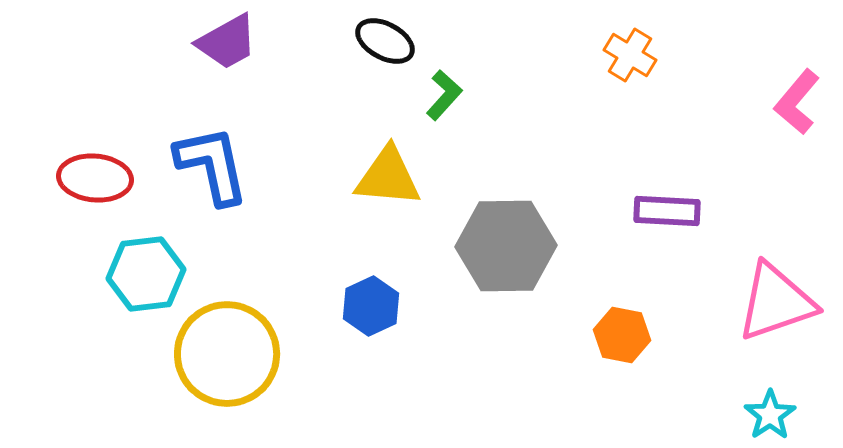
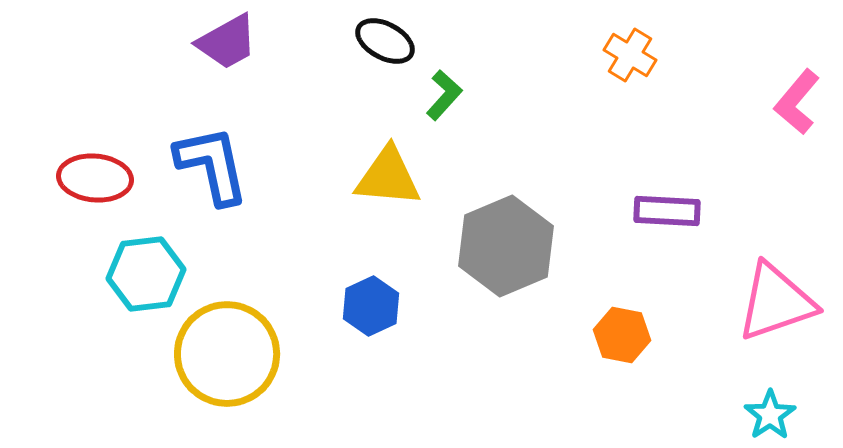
gray hexagon: rotated 22 degrees counterclockwise
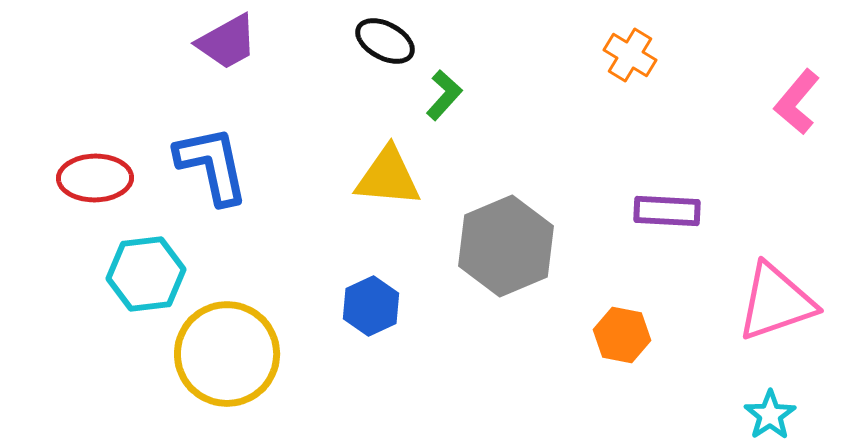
red ellipse: rotated 6 degrees counterclockwise
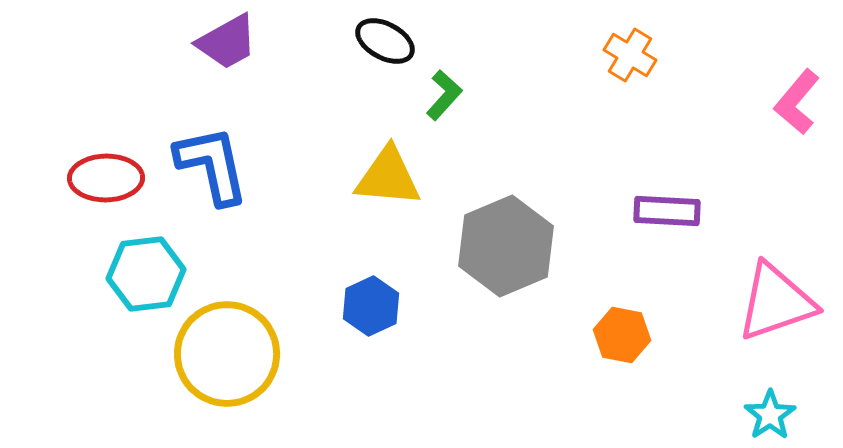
red ellipse: moved 11 px right
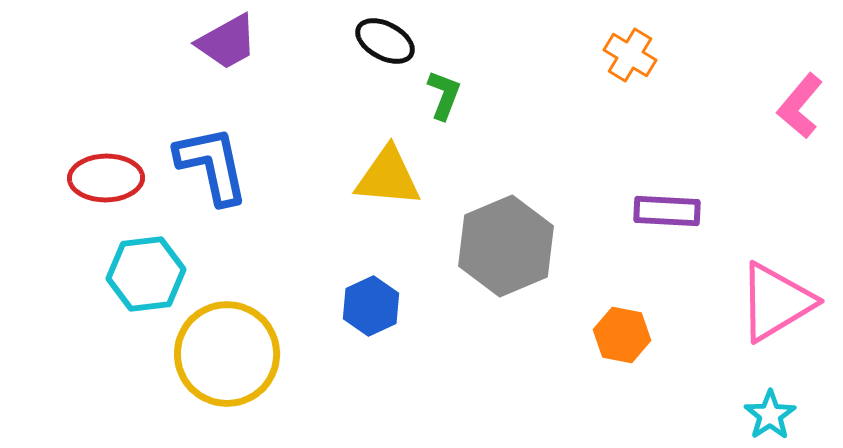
green L-shape: rotated 21 degrees counterclockwise
pink L-shape: moved 3 px right, 4 px down
pink triangle: rotated 12 degrees counterclockwise
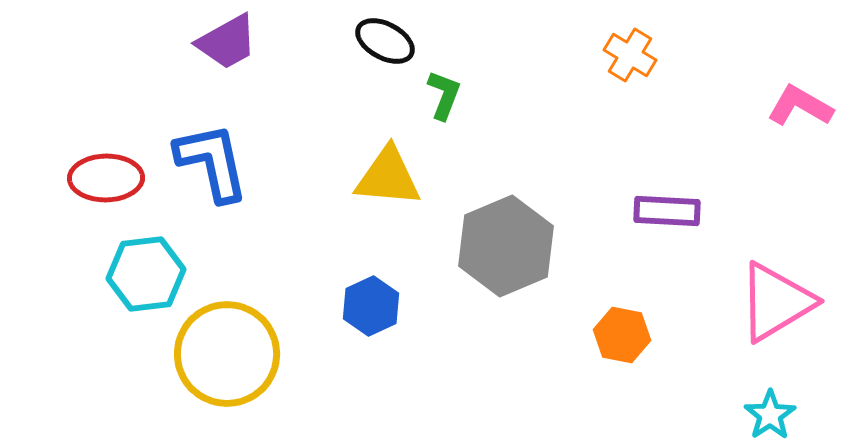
pink L-shape: rotated 80 degrees clockwise
blue L-shape: moved 3 px up
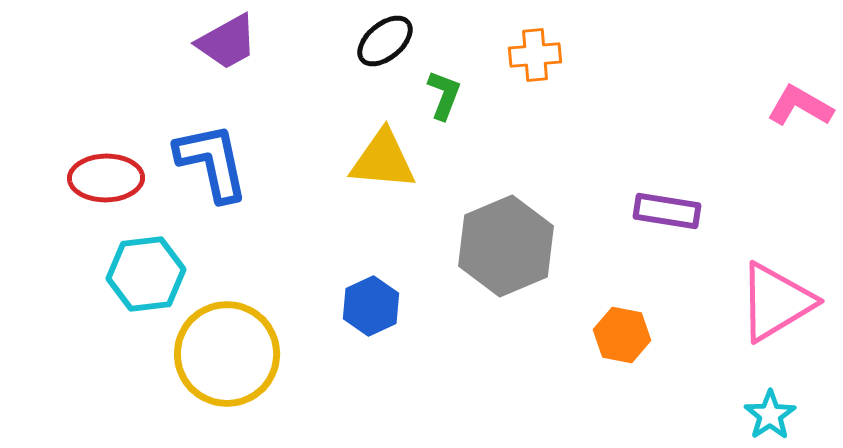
black ellipse: rotated 68 degrees counterclockwise
orange cross: moved 95 px left; rotated 36 degrees counterclockwise
yellow triangle: moved 5 px left, 17 px up
purple rectangle: rotated 6 degrees clockwise
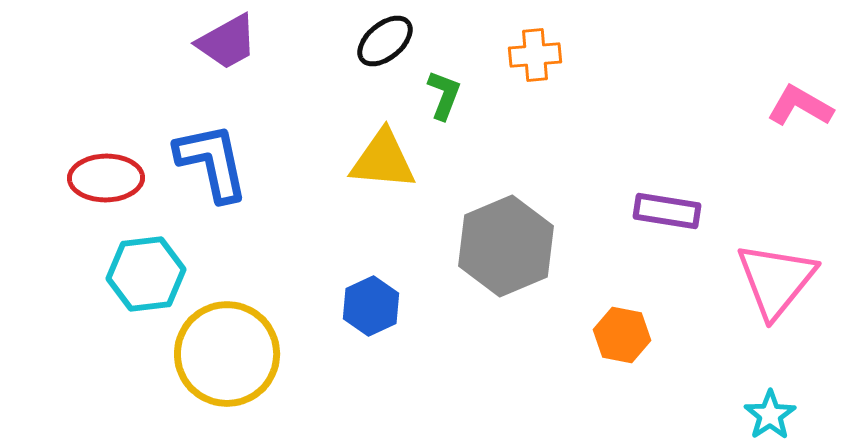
pink triangle: moved 22 px up; rotated 20 degrees counterclockwise
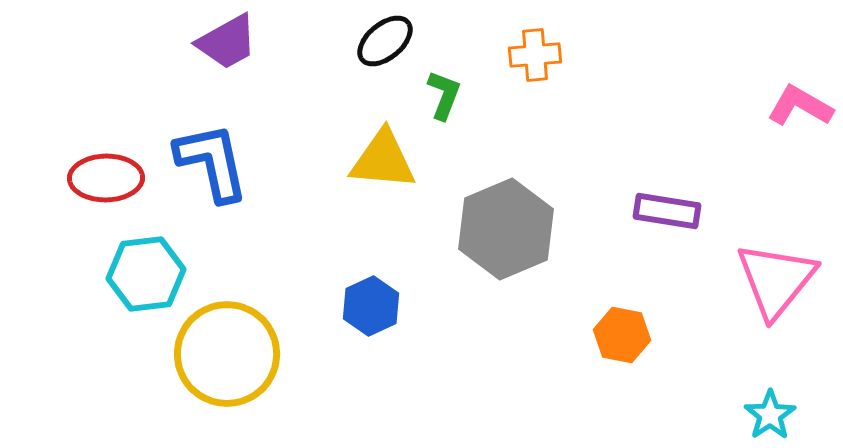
gray hexagon: moved 17 px up
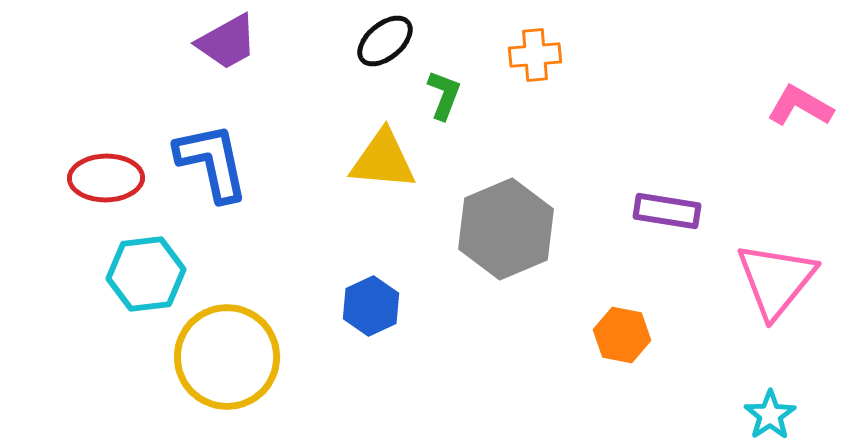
yellow circle: moved 3 px down
